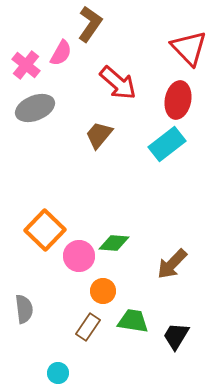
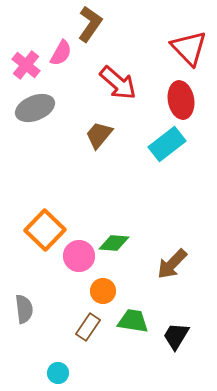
red ellipse: moved 3 px right; rotated 21 degrees counterclockwise
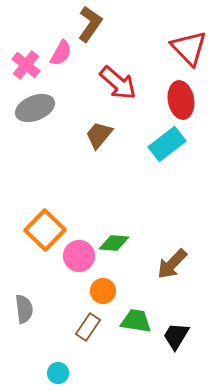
green trapezoid: moved 3 px right
